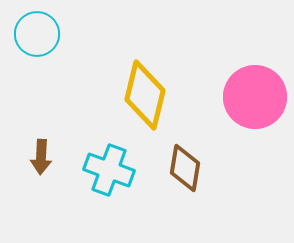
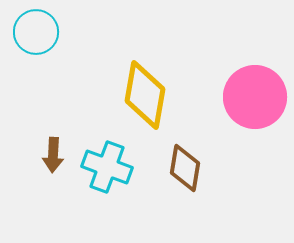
cyan circle: moved 1 px left, 2 px up
yellow diamond: rotated 4 degrees counterclockwise
brown arrow: moved 12 px right, 2 px up
cyan cross: moved 2 px left, 3 px up
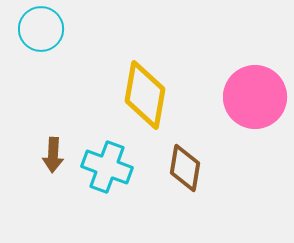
cyan circle: moved 5 px right, 3 px up
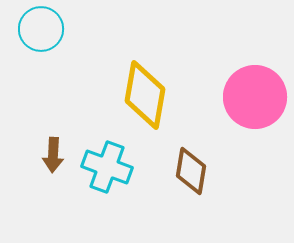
brown diamond: moved 6 px right, 3 px down
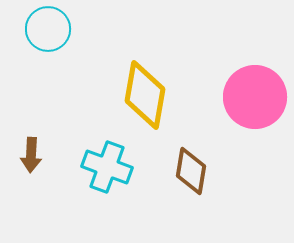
cyan circle: moved 7 px right
brown arrow: moved 22 px left
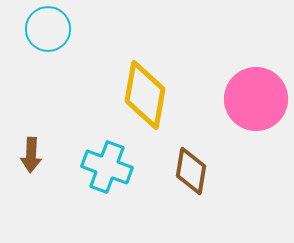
pink circle: moved 1 px right, 2 px down
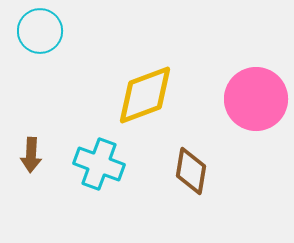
cyan circle: moved 8 px left, 2 px down
yellow diamond: rotated 60 degrees clockwise
cyan cross: moved 8 px left, 3 px up
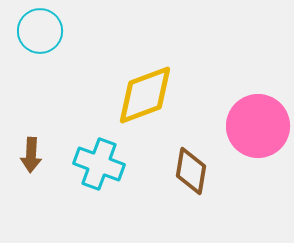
pink circle: moved 2 px right, 27 px down
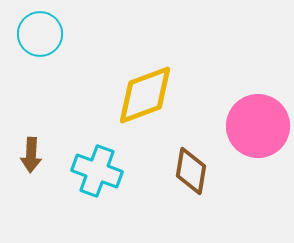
cyan circle: moved 3 px down
cyan cross: moved 2 px left, 7 px down
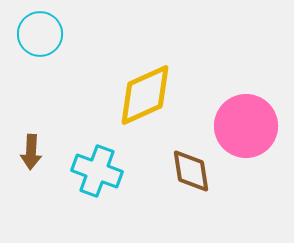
yellow diamond: rotated 4 degrees counterclockwise
pink circle: moved 12 px left
brown arrow: moved 3 px up
brown diamond: rotated 18 degrees counterclockwise
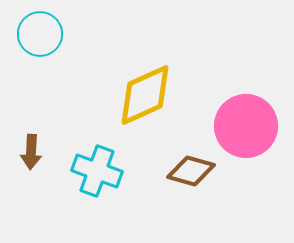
brown diamond: rotated 66 degrees counterclockwise
